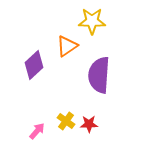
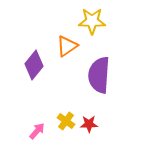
purple diamond: rotated 8 degrees counterclockwise
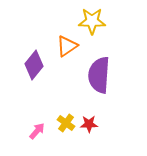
yellow cross: moved 2 px down
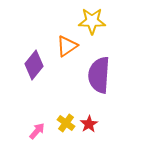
red star: rotated 30 degrees counterclockwise
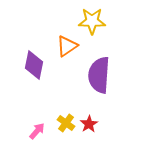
purple diamond: rotated 28 degrees counterclockwise
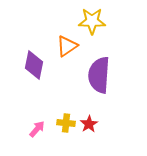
yellow cross: rotated 30 degrees counterclockwise
pink arrow: moved 2 px up
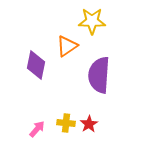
purple diamond: moved 2 px right
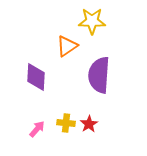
purple diamond: moved 12 px down; rotated 8 degrees counterclockwise
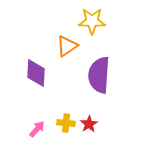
purple diamond: moved 4 px up
